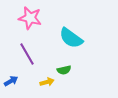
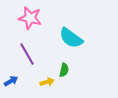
green semicircle: rotated 64 degrees counterclockwise
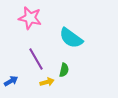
purple line: moved 9 px right, 5 px down
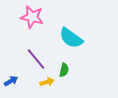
pink star: moved 2 px right, 1 px up
purple line: rotated 10 degrees counterclockwise
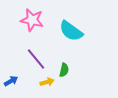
pink star: moved 3 px down
cyan semicircle: moved 7 px up
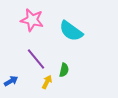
yellow arrow: rotated 48 degrees counterclockwise
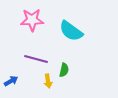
pink star: rotated 15 degrees counterclockwise
purple line: rotated 35 degrees counterclockwise
yellow arrow: moved 1 px right, 1 px up; rotated 144 degrees clockwise
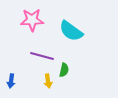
purple line: moved 6 px right, 3 px up
blue arrow: rotated 128 degrees clockwise
